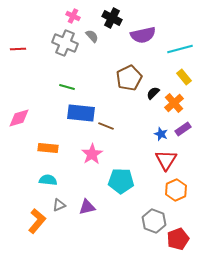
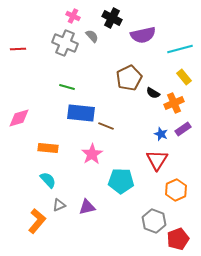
black semicircle: rotated 104 degrees counterclockwise
orange cross: rotated 18 degrees clockwise
red triangle: moved 9 px left
cyan semicircle: rotated 42 degrees clockwise
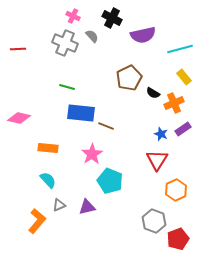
pink diamond: rotated 30 degrees clockwise
cyan pentagon: moved 11 px left; rotated 20 degrees clockwise
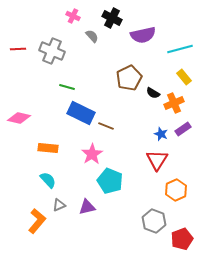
gray cross: moved 13 px left, 8 px down
blue rectangle: rotated 20 degrees clockwise
red pentagon: moved 4 px right
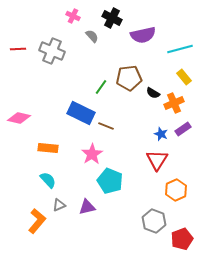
brown pentagon: rotated 20 degrees clockwise
green line: moved 34 px right; rotated 70 degrees counterclockwise
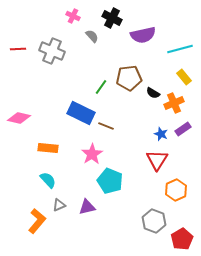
red pentagon: rotated 10 degrees counterclockwise
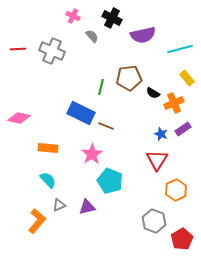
yellow rectangle: moved 3 px right, 1 px down
green line: rotated 21 degrees counterclockwise
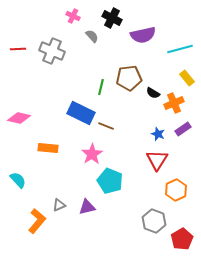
blue star: moved 3 px left
cyan semicircle: moved 30 px left
